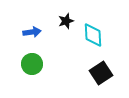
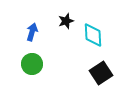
blue arrow: rotated 66 degrees counterclockwise
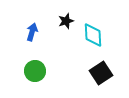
green circle: moved 3 px right, 7 px down
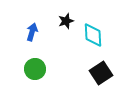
green circle: moved 2 px up
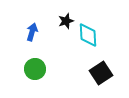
cyan diamond: moved 5 px left
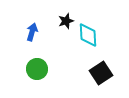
green circle: moved 2 px right
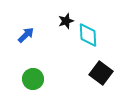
blue arrow: moved 6 px left, 3 px down; rotated 30 degrees clockwise
green circle: moved 4 px left, 10 px down
black square: rotated 20 degrees counterclockwise
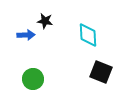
black star: moved 21 px left; rotated 28 degrees clockwise
blue arrow: rotated 42 degrees clockwise
black square: moved 1 px up; rotated 15 degrees counterclockwise
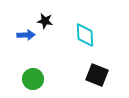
cyan diamond: moved 3 px left
black square: moved 4 px left, 3 px down
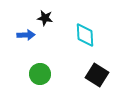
black star: moved 3 px up
black square: rotated 10 degrees clockwise
green circle: moved 7 px right, 5 px up
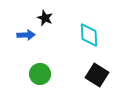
black star: rotated 14 degrees clockwise
cyan diamond: moved 4 px right
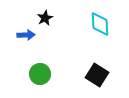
black star: rotated 21 degrees clockwise
cyan diamond: moved 11 px right, 11 px up
